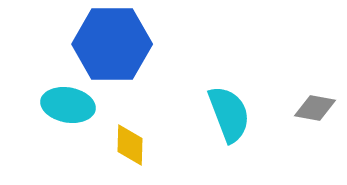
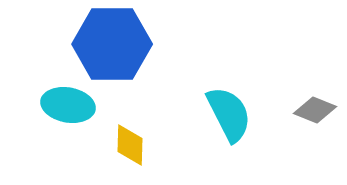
gray diamond: moved 2 px down; rotated 12 degrees clockwise
cyan semicircle: rotated 6 degrees counterclockwise
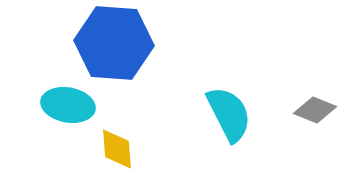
blue hexagon: moved 2 px right, 1 px up; rotated 4 degrees clockwise
yellow diamond: moved 13 px left, 4 px down; rotated 6 degrees counterclockwise
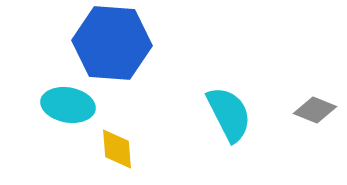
blue hexagon: moved 2 px left
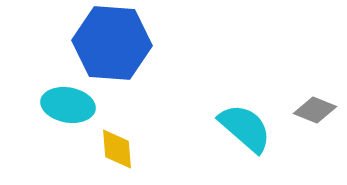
cyan semicircle: moved 16 px right, 14 px down; rotated 22 degrees counterclockwise
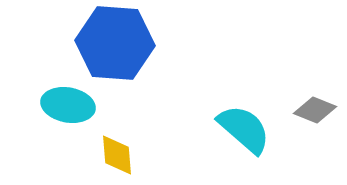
blue hexagon: moved 3 px right
cyan semicircle: moved 1 px left, 1 px down
yellow diamond: moved 6 px down
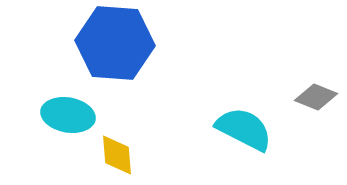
cyan ellipse: moved 10 px down
gray diamond: moved 1 px right, 13 px up
cyan semicircle: rotated 14 degrees counterclockwise
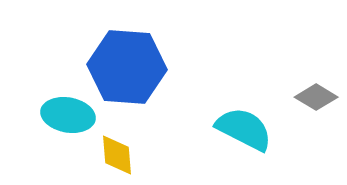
blue hexagon: moved 12 px right, 24 px down
gray diamond: rotated 9 degrees clockwise
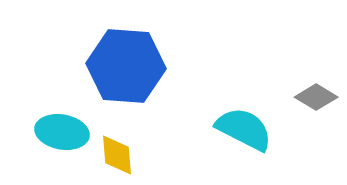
blue hexagon: moved 1 px left, 1 px up
cyan ellipse: moved 6 px left, 17 px down
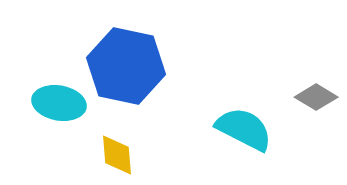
blue hexagon: rotated 8 degrees clockwise
cyan ellipse: moved 3 px left, 29 px up
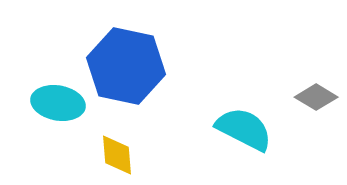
cyan ellipse: moved 1 px left
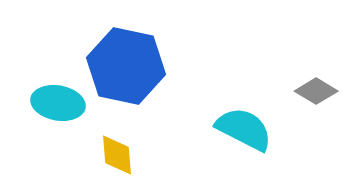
gray diamond: moved 6 px up
